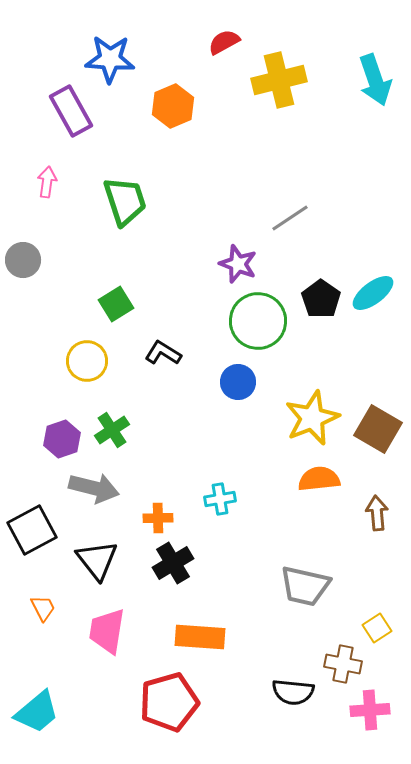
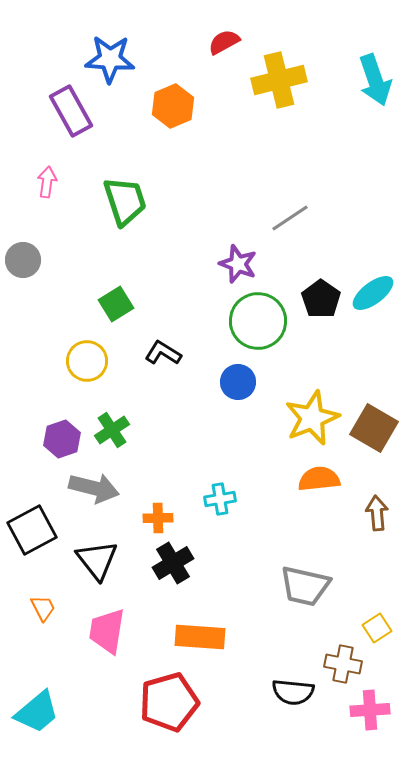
brown square: moved 4 px left, 1 px up
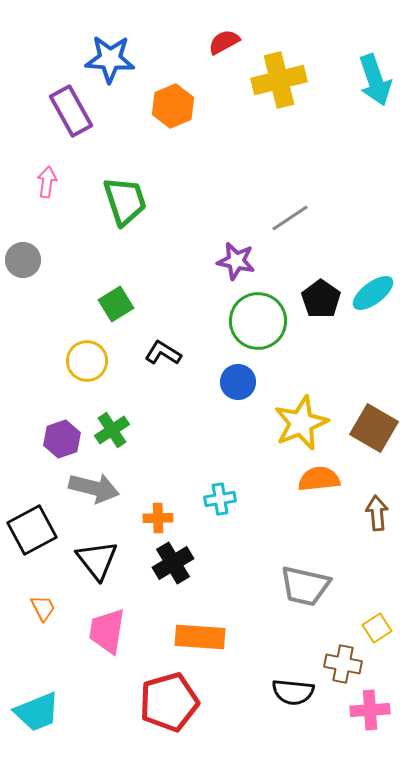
purple star: moved 2 px left, 3 px up; rotated 9 degrees counterclockwise
yellow star: moved 11 px left, 5 px down
cyan trapezoid: rotated 18 degrees clockwise
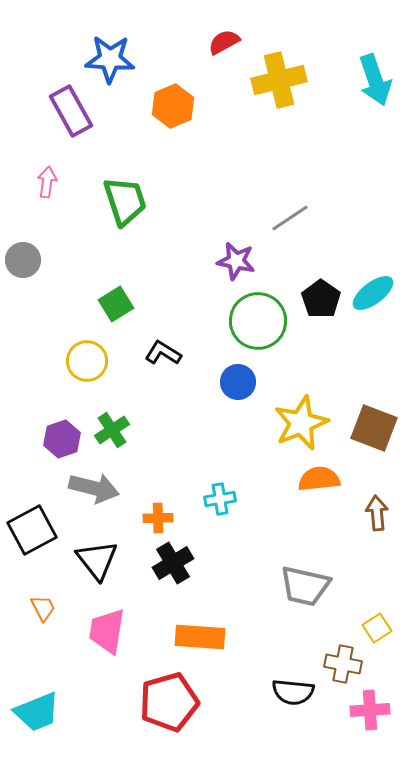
brown square: rotated 9 degrees counterclockwise
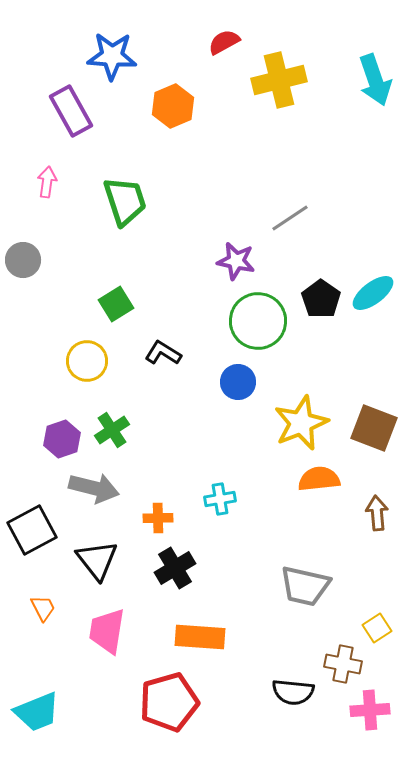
blue star: moved 2 px right, 3 px up
black cross: moved 2 px right, 5 px down
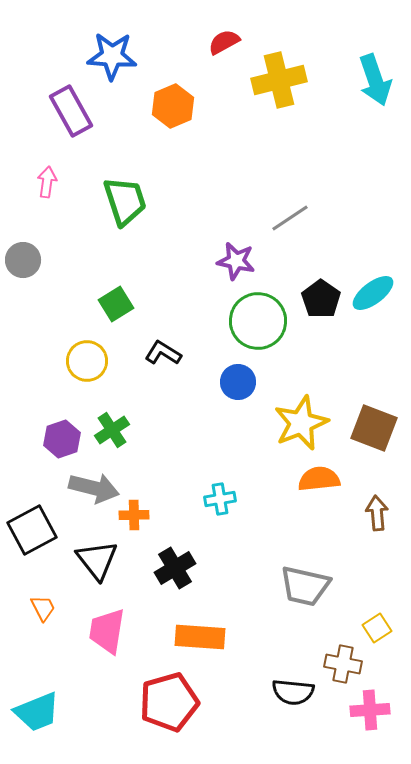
orange cross: moved 24 px left, 3 px up
